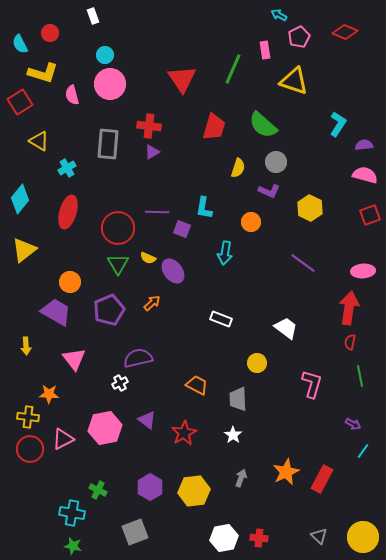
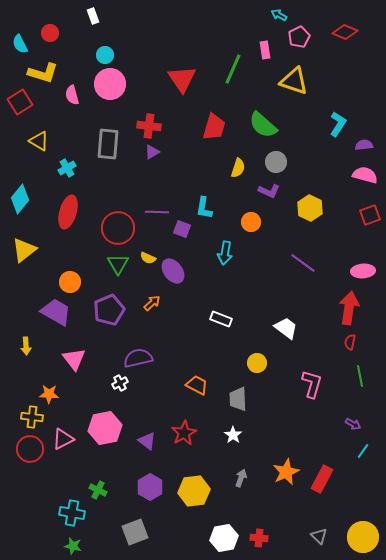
yellow cross at (28, 417): moved 4 px right
purple triangle at (147, 420): moved 21 px down
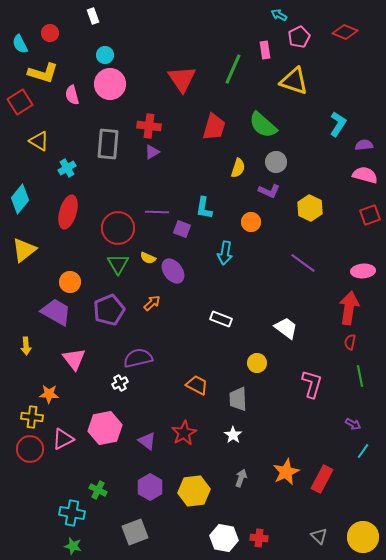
white hexagon at (224, 538): rotated 20 degrees clockwise
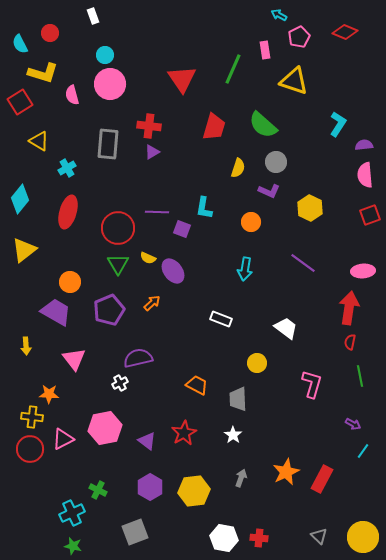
pink semicircle at (365, 175): rotated 110 degrees counterclockwise
cyan arrow at (225, 253): moved 20 px right, 16 px down
cyan cross at (72, 513): rotated 35 degrees counterclockwise
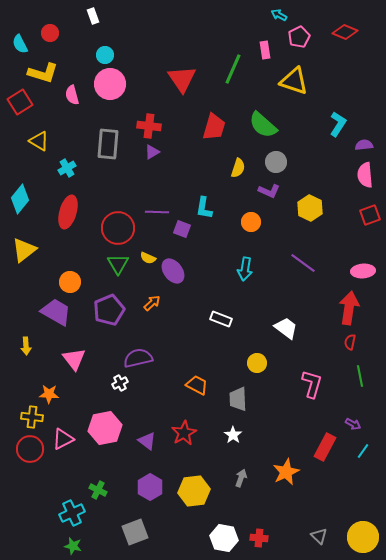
red rectangle at (322, 479): moved 3 px right, 32 px up
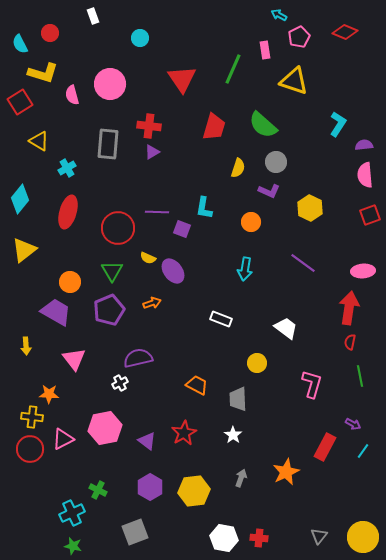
cyan circle at (105, 55): moved 35 px right, 17 px up
green triangle at (118, 264): moved 6 px left, 7 px down
orange arrow at (152, 303): rotated 24 degrees clockwise
gray triangle at (319, 536): rotated 24 degrees clockwise
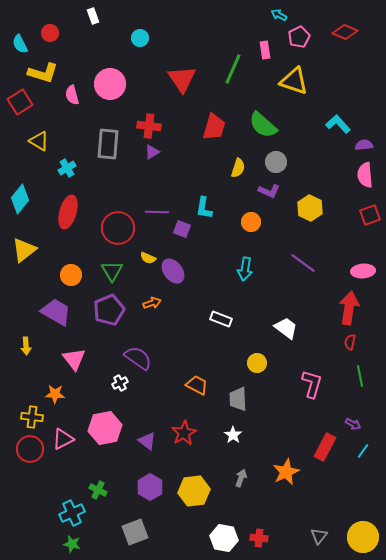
cyan L-shape at (338, 124): rotated 75 degrees counterclockwise
orange circle at (70, 282): moved 1 px right, 7 px up
purple semicircle at (138, 358): rotated 48 degrees clockwise
orange star at (49, 394): moved 6 px right
green star at (73, 546): moved 1 px left, 2 px up
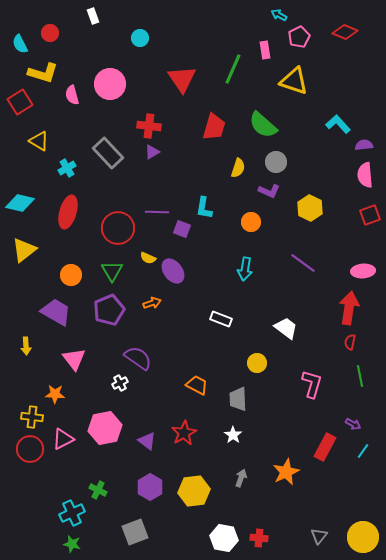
gray rectangle at (108, 144): moved 9 px down; rotated 48 degrees counterclockwise
cyan diamond at (20, 199): moved 4 px down; rotated 64 degrees clockwise
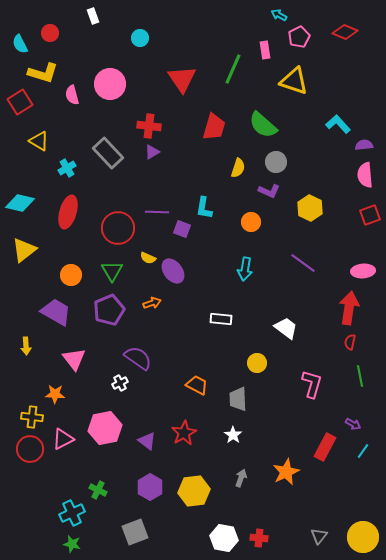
white rectangle at (221, 319): rotated 15 degrees counterclockwise
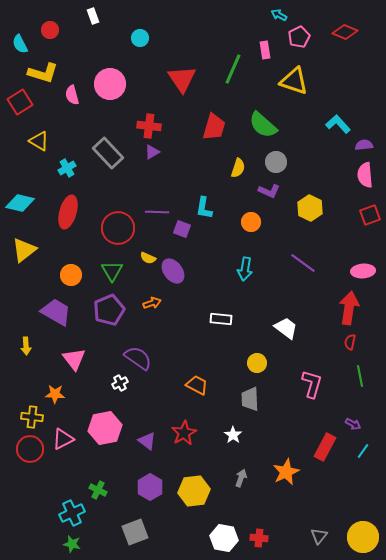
red circle at (50, 33): moved 3 px up
gray trapezoid at (238, 399): moved 12 px right
